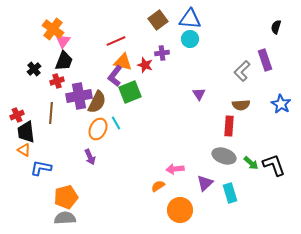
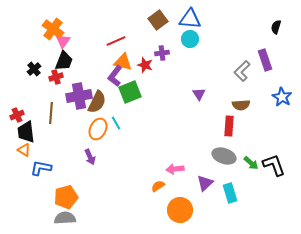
red cross at (57, 81): moved 1 px left, 4 px up
blue star at (281, 104): moved 1 px right, 7 px up
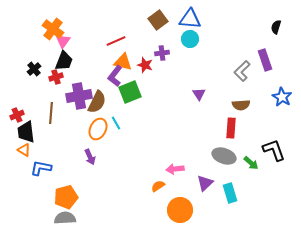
red rectangle at (229, 126): moved 2 px right, 2 px down
black L-shape at (274, 165): moved 15 px up
